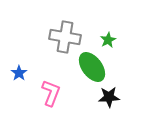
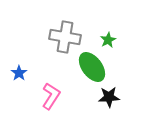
pink L-shape: moved 3 px down; rotated 12 degrees clockwise
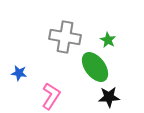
green star: rotated 14 degrees counterclockwise
green ellipse: moved 3 px right
blue star: rotated 28 degrees counterclockwise
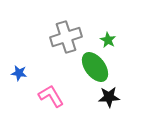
gray cross: moved 1 px right; rotated 28 degrees counterclockwise
pink L-shape: rotated 64 degrees counterclockwise
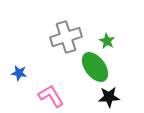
green star: moved 1 px left, 1 px down
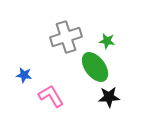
green star: rotated 21 degrees counterclockwise
blue star: moved 5 px right, 2 px down
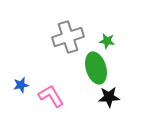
gray cross: moved 2 px right
green ellipse: moved 1 px right, 1 px down; rotated 20 degrees clockwise
blue star: moved 3 px left, 10 px down; rotated 21 degrees counterclockwise
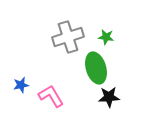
green star: moved 1 px left, 4 px up
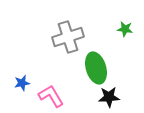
green star: moved 19 px right, 8 px up
blue star: moved 1 px right, 2 px up
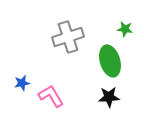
green ellipse: moved 14 px right, 7 px up
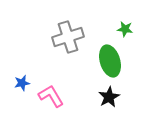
black star: rotated 25 degrees counterclockwise
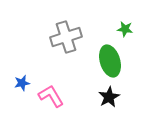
gray cross: moved 2 px left
